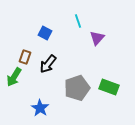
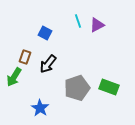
purple triangle: moved 13 px up; rotated 21 degrees clockwise
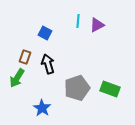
cyan line: rotated 24 degrees clockwise
black arrow: rotated 126 degrees clockwise
green arrow: moved 3 px right, 1 px down
green rectangle: moved 1 px right, 2 px down
blue star: moved 2 px right
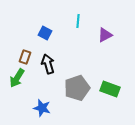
purple triangle: moved 8 px right, 10 px down
blue star: rotated 18 degrees counterclockwise
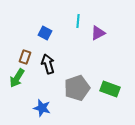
purple triangle: moved 7 px left, 2 px up
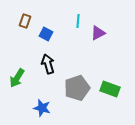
blue square: moved 1 px right, 1 px down
brown rectangle: moved 36 px up
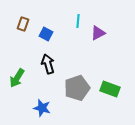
brown rectangle: moved 2 px left, 3 px down
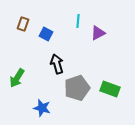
black arrow: moved 9 px right
